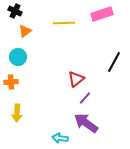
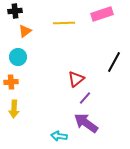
black cross: rotated 32 degrees counterclockwise
yellow arrow: moved 3 px left, 4 px up
cyan arrow: moved 1 px left, 2 px up
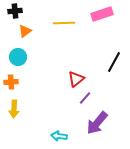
purple arrow: moved 11 px right; rotated 85 degrees counterclockwise
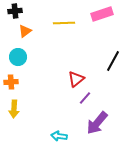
black line: moved 1 px left, 1 px up
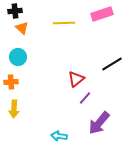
orange triangle: moved 3 px left, 3 px up; rotated 40 degrees counterclockwise
black line: moved 1 px left, 3 px down; rotated 30 degrees clockwise
purple arrow: moved 2 px right
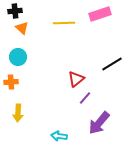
pink rectangle: moved 2 px left
yellow arrow: moved 4 px right, 4 px down
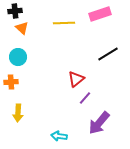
black line: moved 4 px left, 10 px up
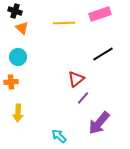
black cross: rotated 24 degrees clockwise
black line: moved 5 px left
purple line: moved 2 px left
cyan arrow: rotated 35 degrees clockwise
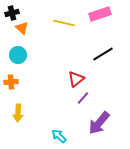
black cross: moved 3 px left, 2 px down; rotated 32 degrees counterclockwise
yellow line: rotated 15 degrees clockwise
cyan circle: moved 2 px up
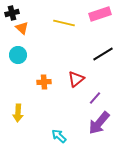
orange cross: moved 33 px right
purple line: moved 12 px right
